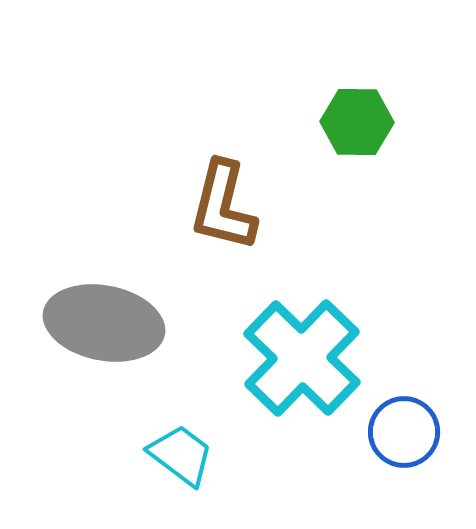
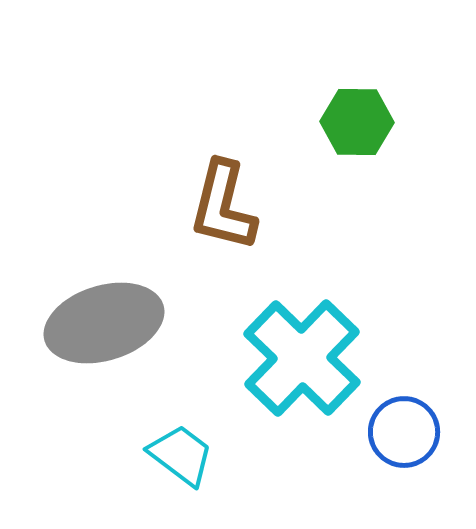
gray ellipse: rotated 28 degrees counterclockwise
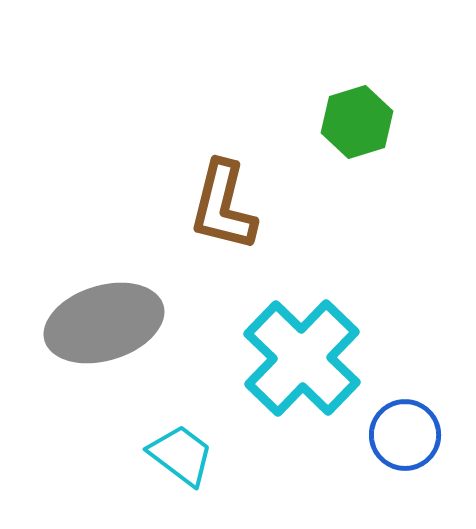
green hexagon: rotated 18 degrees counterclockwise
blue circle: moved 1 px right, 3 px down
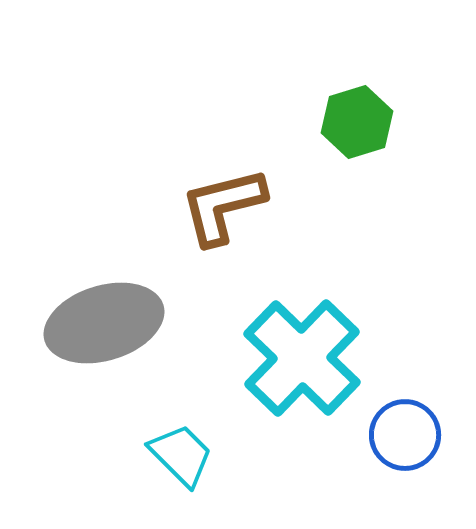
brown L-shape: rotated 62 degrees clockwise
cyan trapezoid: rotated 8 degrees clockwise
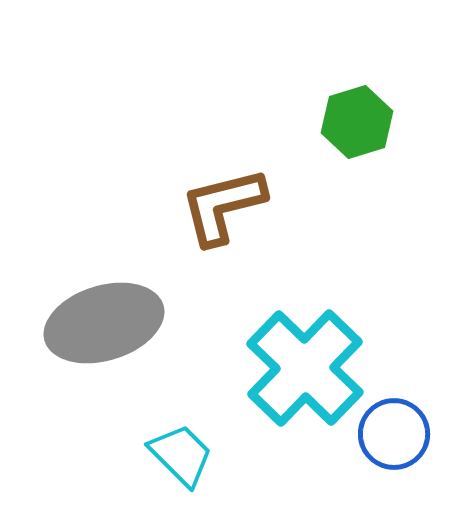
cyan cross: moved 3 px right, 10 px down
blue circle: moved 11 px left, 1 px up
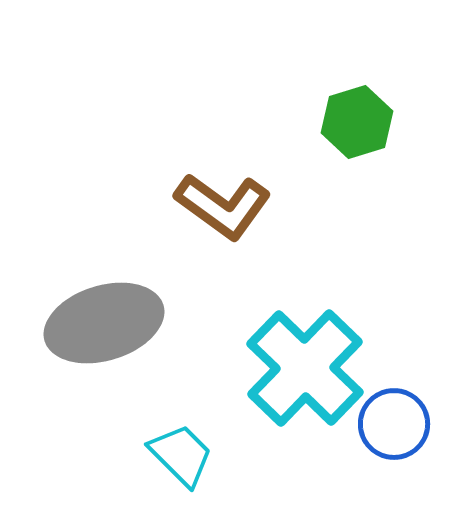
brown L-shape: rotated 130 degrees counterclockwise
blue circle: moved 10 px up
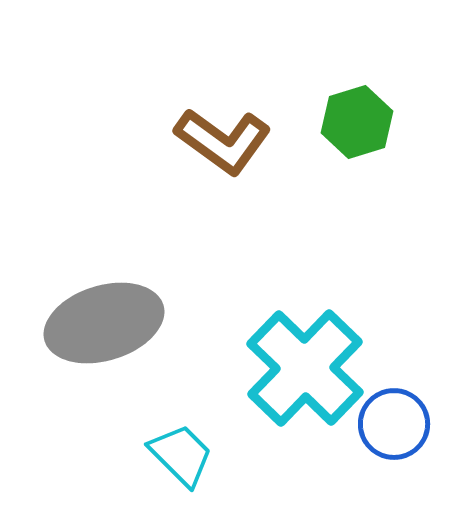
brown L-shape: moved 65 px up
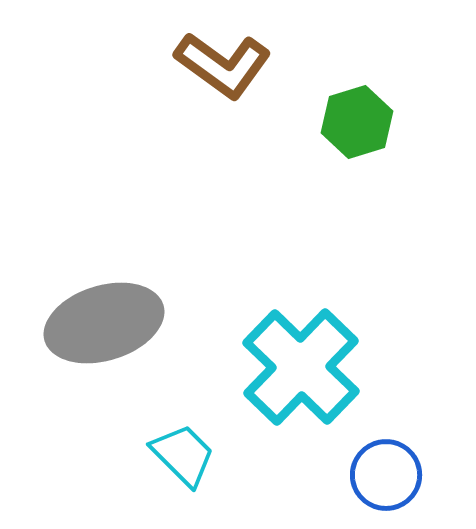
brown L-shape: moved 76 px up
cyan cross: moved 4 px left, 1 px up
blue circle: moved 8 px left, 51 px down
cyan trapezoid: moved 2 px right
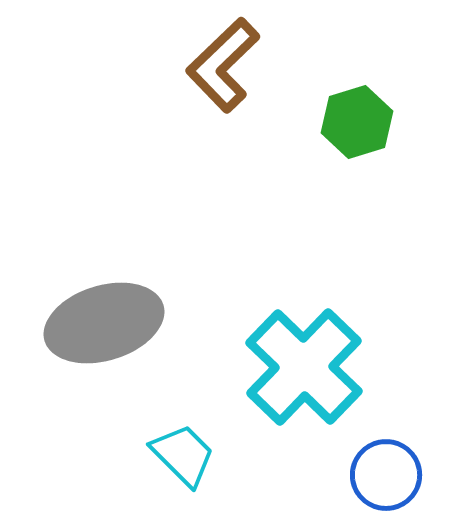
brown L-shape: rotated 100 degrees clockwise
cyan cross: moved 3 px right
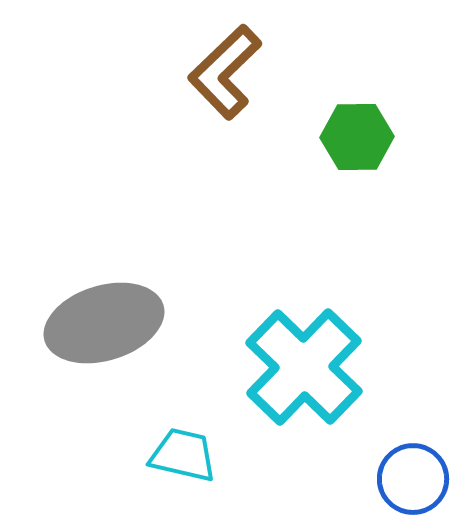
brown L-shape: moved 2 px right, 7 px down
green hexagon: moved 15 px down; rotated 16 degrees clockwise
cyan trapezoid: rotated 32 degrees counterclockwise
blue circle: moved 27 px right, 4 px down
